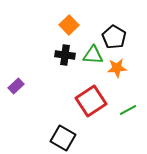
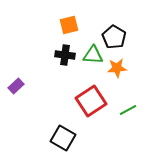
orange square: rotated 30 degrees clockwise
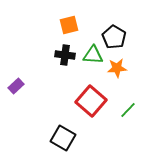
red square: rotated 16 degrees counterclockwise
green line: rotated 18 degrees counterclockwise
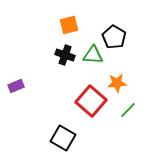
black cross: rotated 12 degrees clockwise
orange star: moved 15 px down
purple rectangle: rotated 21 degrees clockwise
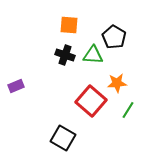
orange square: rotated 18 degrees clockwise
green line: rotated 12 degrees counterclockwise
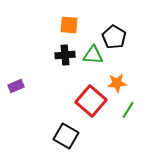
black cross: rotated 24 degrees counterclockwise
black square: moved 3 px right, 2 px up
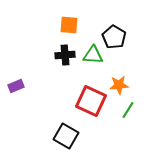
orange star: moved 2 px right, 2 px down
red square: rotated 16 degrees counterclockwise
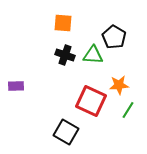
orange square: moved 6 px left, 2 px up
black cross: rotated 24 degrees clockwise
purple rectangle: rotated 21 degrees clockwise
black square: moved 4 px up
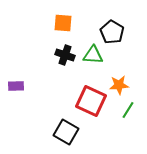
black pentagon: moved 2 px left, 5 px up
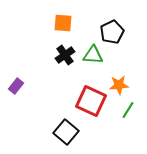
black pentagon: rotated 15 degrees clockwise
black cross: rotated 36 degrees clockwise
purple rectangle: rotated 49 degrees counterclockwise
black square: rotated 10 degrees clockwise
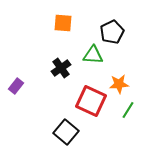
black cross: moved 4 px left, 13 px down
orange star: moved 1 px up
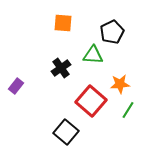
orange star: moved 1 px right
red square: rotated 16 degrees clockwise
